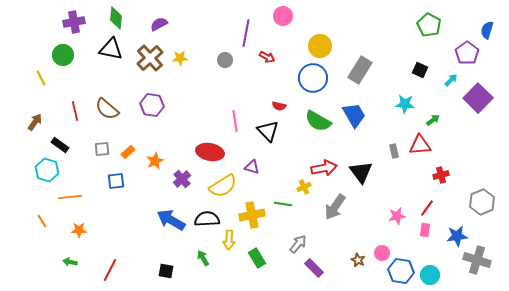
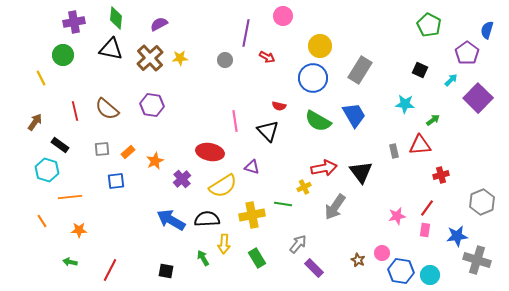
yellow arrow at (229, 240): moved 5 px left, 4 px down
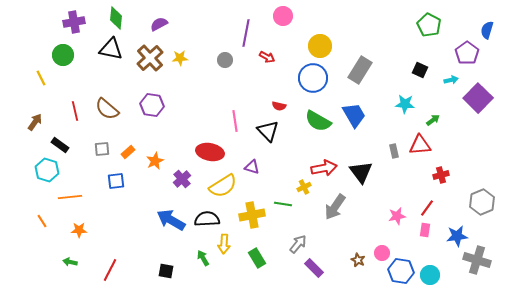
cyan arrow at (451, 80): rotated 32 degrees clockwise
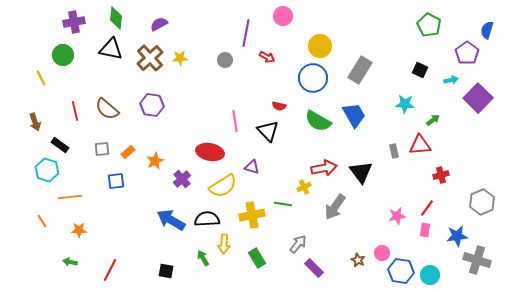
brown arrow at (35, 122): rotated 126 degrees clockwise
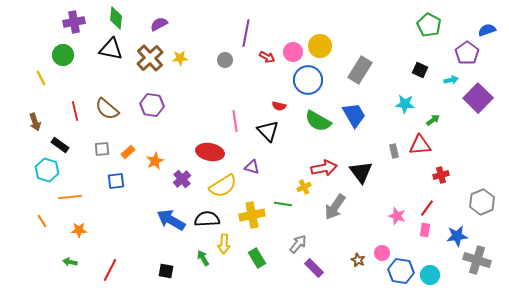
pink circle at (283, 16): moved 10 px right, 36 px down
blue semicircle at (487, 30): rotated 54 degrees clockwise
blue circle at (313, 78): moved 5 px left, 2 px down
pink star at (397, 216): rotated 30 degrees clockwise
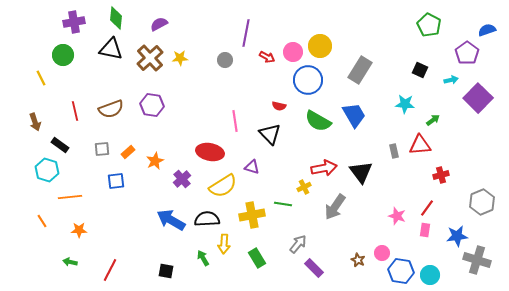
brown semicircle at (107, 109): moved 4 px right; rotated 60 degrees counterclockwise
black triangle at (268, 131): moved 2 px right, 3 px down
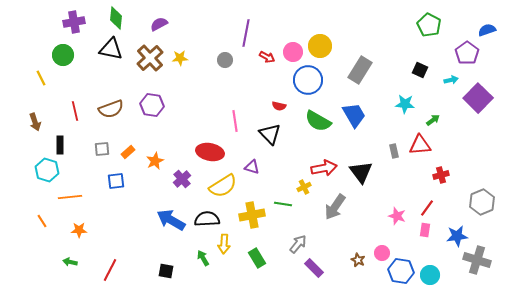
black rectangle at (60, 145): rotated 54 degrees clockwise
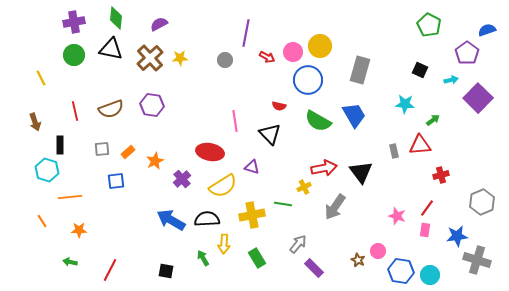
green circle at (63, 55): moved 11 px right
gray rectangle at (360, 70): rotated 16 degrees counterclockwise
pink circle at (382, 253): moved 4 px left, 2 px up
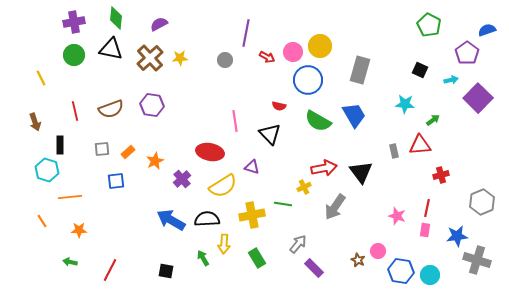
red line at (427, 208): rotated 24 degrees counterclockwise
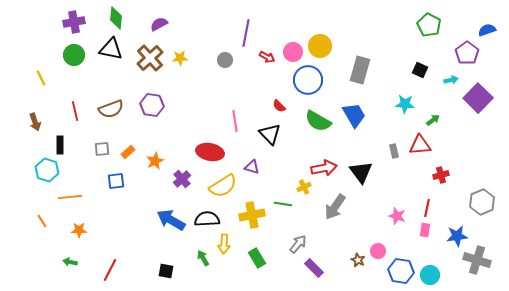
red semicircle at (279, 106): rotated 32 degrees clockwise
